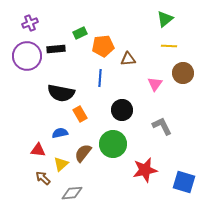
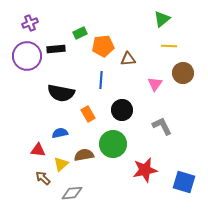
green triangle: moved 3 px left
blue line: moved 1 px right, 2 px down
orange rectangle: moved 8 px right
brown semicircle: moved 1 px right, 2 px down; rotated 42 degrees clockwise
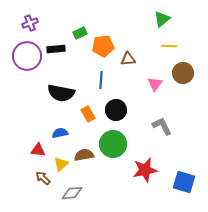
black circle: moved 6 px left
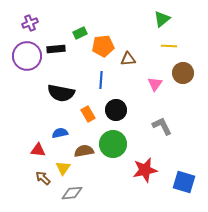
brown semicircle: moved 4 px up
yellow triangle: moved 2 px right, 4 px down; rotated 14 degrees counterclockwise
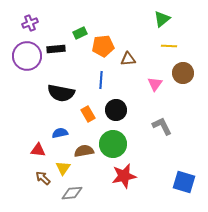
red star: moved 21 px left, 6 px down
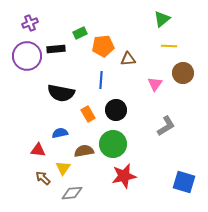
gray L-shape: moved 4 px right; rotated 85 degrees clockwise
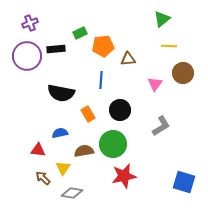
black circle: moved 4 px right
gray L-shape: moved 5 px left
gray diamond: rotated 15 degrees clockwise
